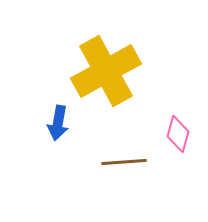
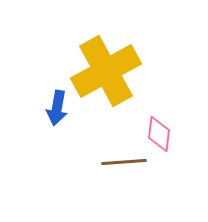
blue arrow: moved 1 px left, 15 px up
pink diamond: moved 19 px left; rotated 9 degrees counterclockwise
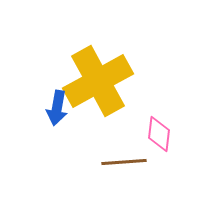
yellow cross: moved 8 px left, 10 px down
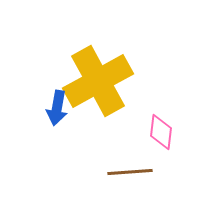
pink diamond: moved 2 px right, 2 px up
brown line: moved 6 px right, 10 px down
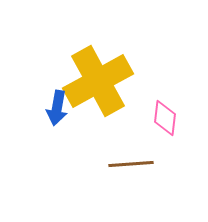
pink diamond: moved 4 px right, 14 px up
brown line: moved 1 px right, 8 px up
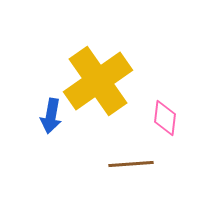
yellow cross: rotated 6 degrees counterclockwise
blue arrow: moved 6 px left, 8 px down
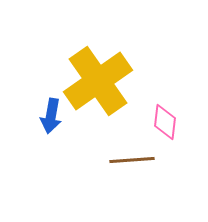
pink diamond: moved 4 px down
brown line: moved 1 px right, 4 px up
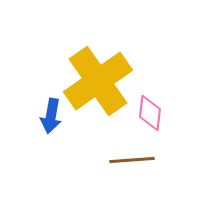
pink diamond: moved 15 px left, 9 px up
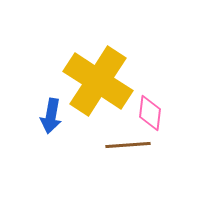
yellow cross: rotated 22 degrees counterclockwise
brown line: moved 4 px left, 15 px up
